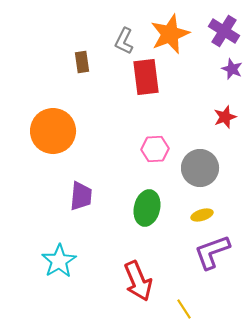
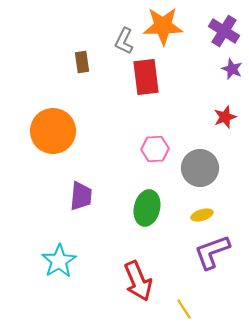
orange star: moved 7 px left, 8 px up; rotated 21 degrees clockwise
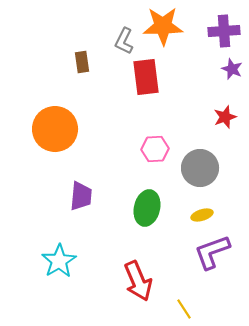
purple cross: rotated 36 degrees counterclockwise
orange circle: moved 2 px right, 2 px up
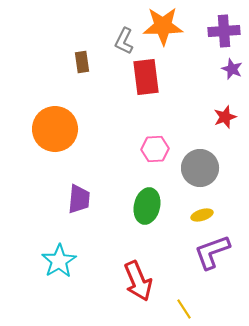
purple trapezoid: moved 2 px left, 3 px down
green ellipse: moved 2 px up
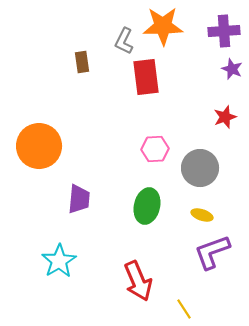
orange circle: moved 16 px left, 17 px down
yellow ellipse: rotated 35 degrees clockwise
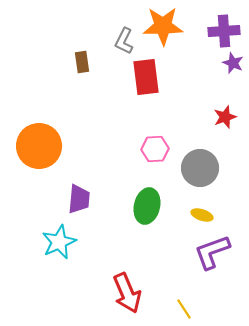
purple star: moved 1 px right, 6 px up
cyan star: moved 19 px up; rotated 8 degrees clockwise
red arrow: moved 11 px left, 12 px down
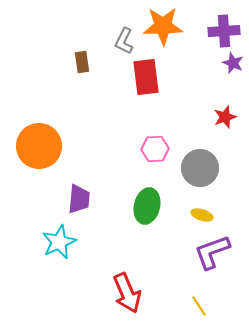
yellow line: moved 15 px right, 3 px up
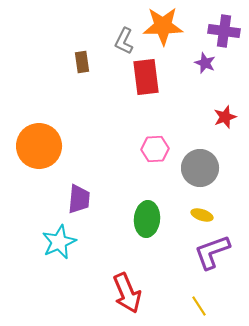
purple cross: rotated 12 degrees clockwise
purple star: moved 28 px left
green ellipse: moved 13 px down; rotated 8 degrees counterclockwise
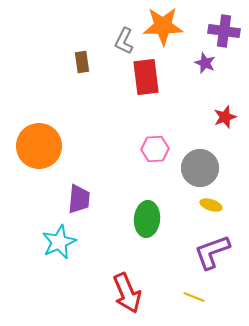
yellow ellipse: moved 9 px right, 10 px up
yellow line: moved 5 px left, 9 px up; rotated 35 degrees counterclockwise
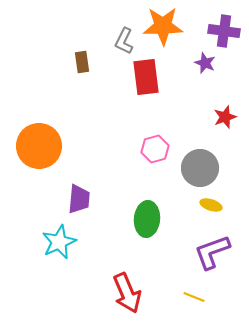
pink hexagon: rotated 12 degrees counterclockwise
